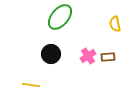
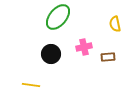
green ellipse: moved 2 px left
pink cross: moved 4 px left, 9 px up; rotated 21 degrees clockwise
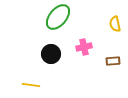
brown rectangle: moved 5 px right, 4 px down
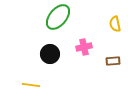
black circle: moved 1 px left
